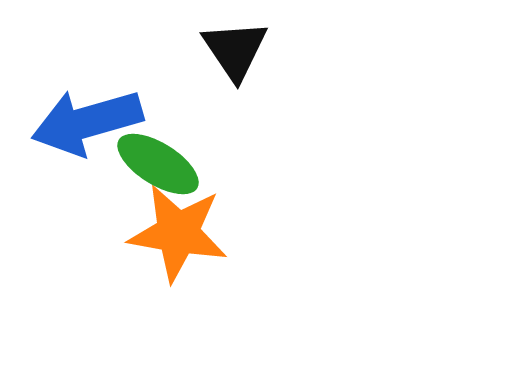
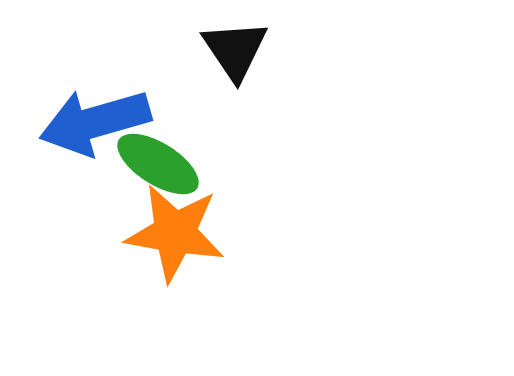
blue arrow: moved 8 px right
orange star: moved 3 px left
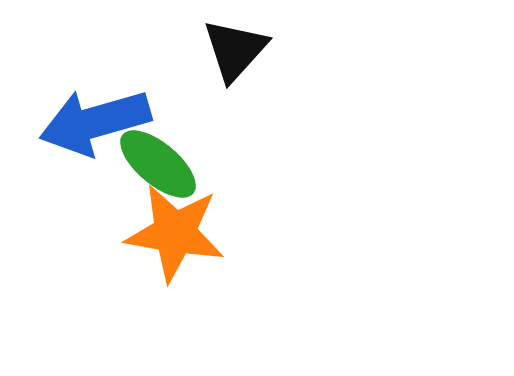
black triangle: rotated 16 degrees clockwise
green ellipse: rotated 8 degrees clockwise
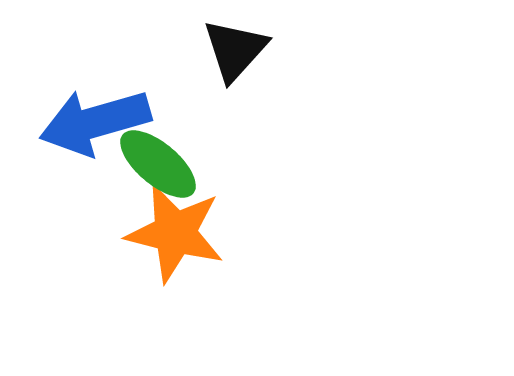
orange star: rotated 4 degrees clockwise
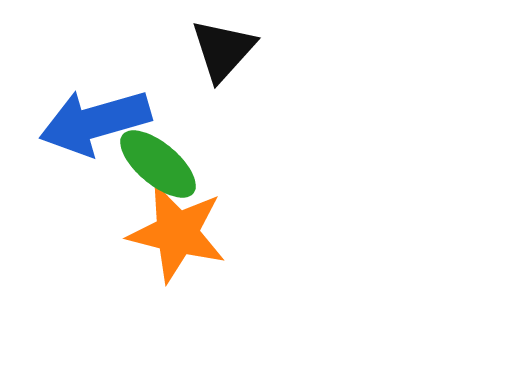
black triangle: moved 12 px left
orange star: moved 2 px right
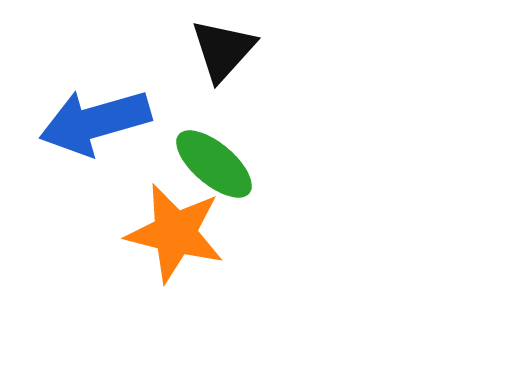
green ellipse: moved 56 px right
orange star: moved 2 px left
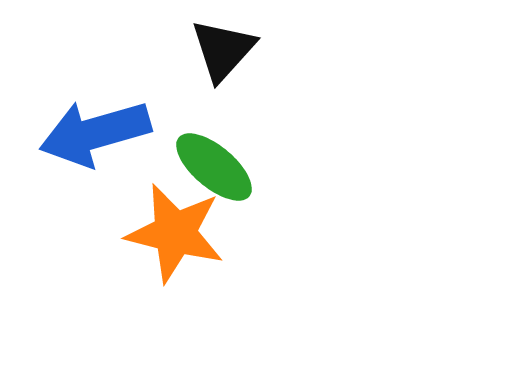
blue arrow: moved 11 px down
green ellipse: moved 3 px down
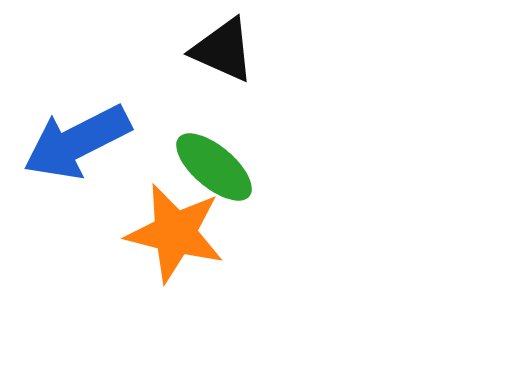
black triangle: rotated 48 degrees counterclockwise
blue arrow: moved 18 px left, 9 px down; rotated 11 degrees counterclockwise
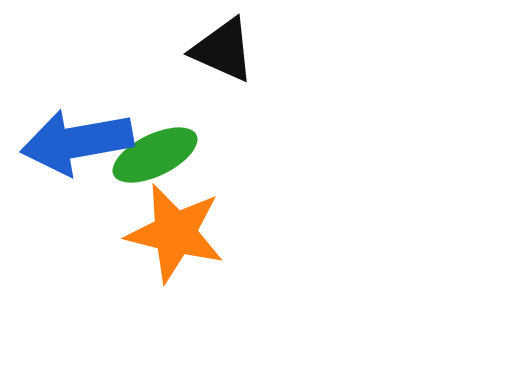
blue arrow: rotated 17 degrees clockwise
green ellipse: moved 59 px left, 12 px up; rotated 66 degrees counterclockwise
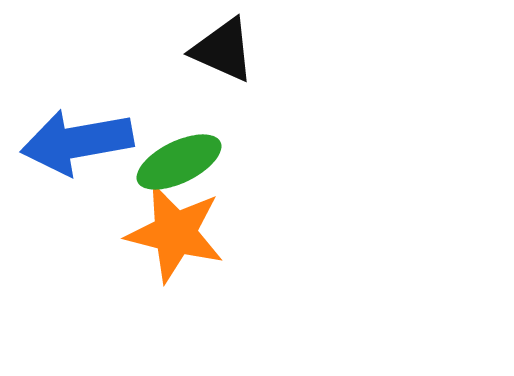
green ellipse: moved 24 px right, 7 px down
